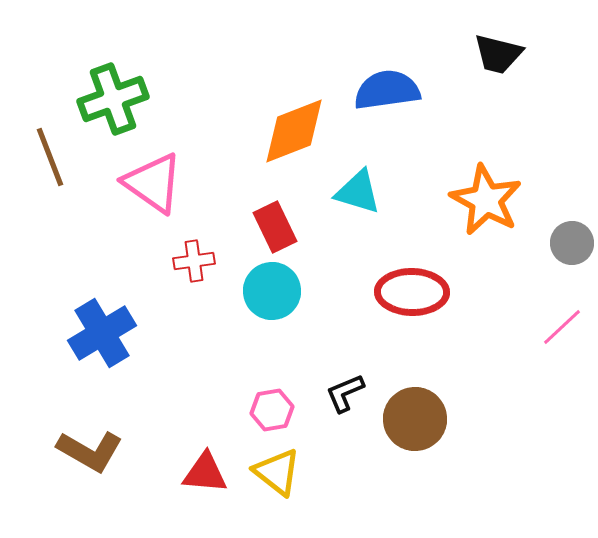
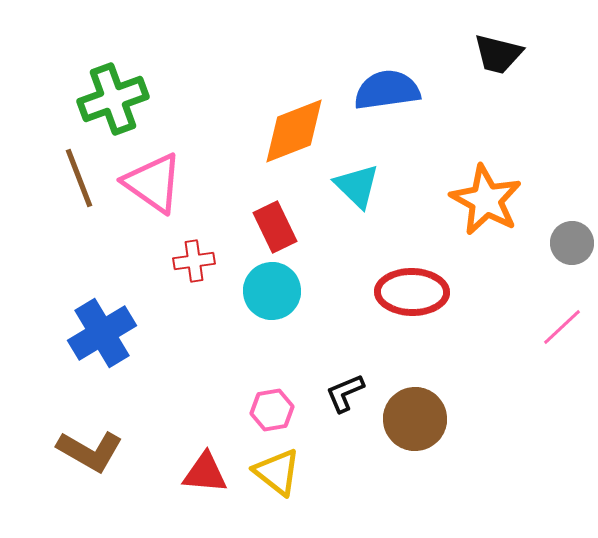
brown line: moved 29 px right, 21 px down
cyan triangle: moved 1 px left, 6 px up; rotated 27 degrees clockwise
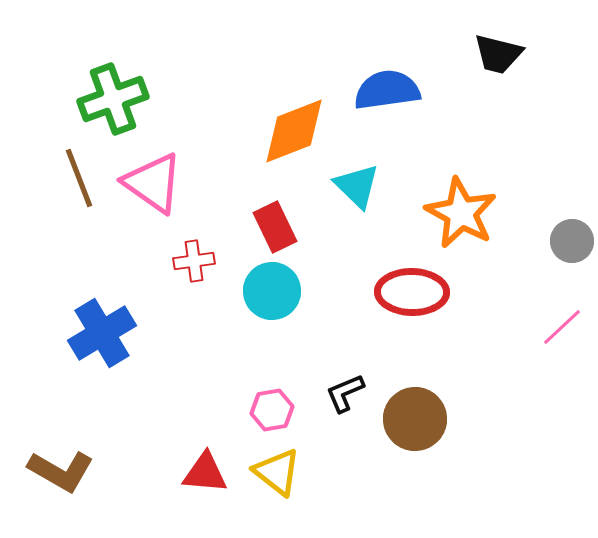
orange star: moved 25 px left, 13 px down
gray circle: moved 2 px up
brown L-shape: moved 29 px left, 20 px down
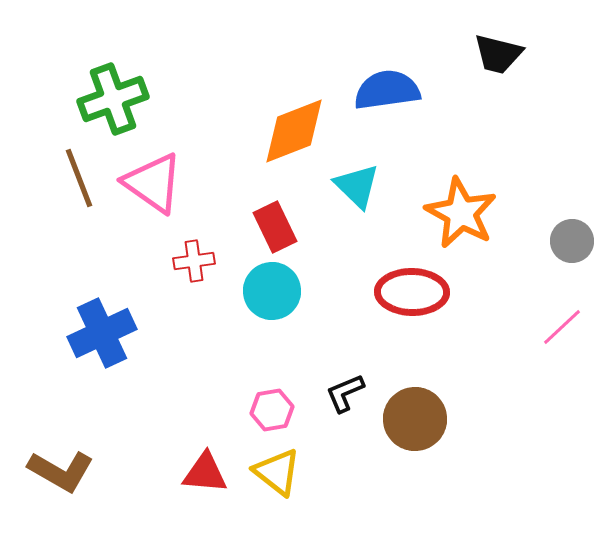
blue cross: rotated 6 degrees clockwise
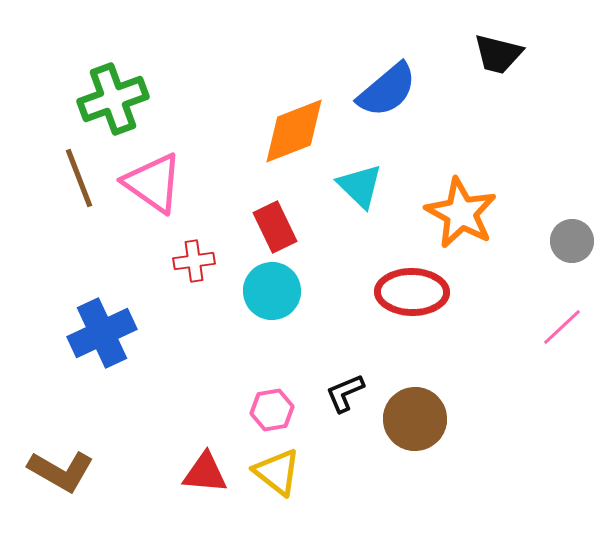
blue semicircle: rotated 148 degrees clockwise
cyan triangle: moved 3 px right
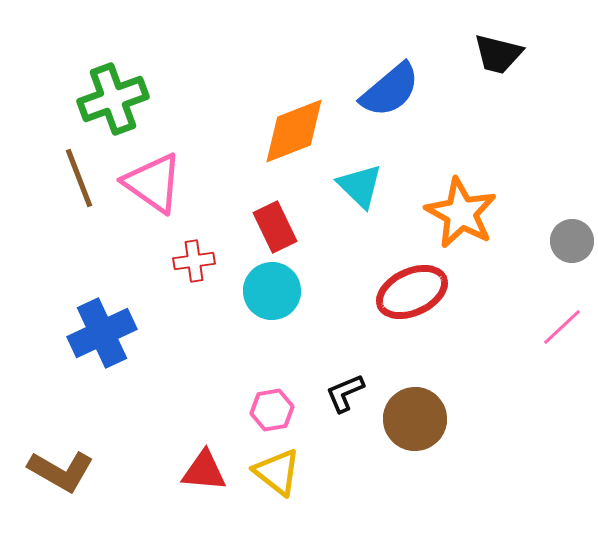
blue semicircle: moved 3 px right
red ellipse: rotated 26 degrees counterclockwise
red triangle: moved 1 px left, 2 px up
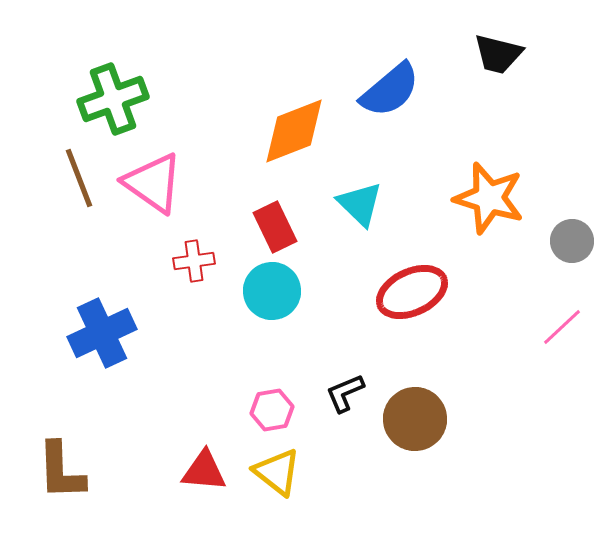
cyan triangle: moved 18 px down
orange star: moved 28 px right, 15 px up; rotated 12 degrees counterclockwise
brown L-shape: rotated 58 degrees clockwise
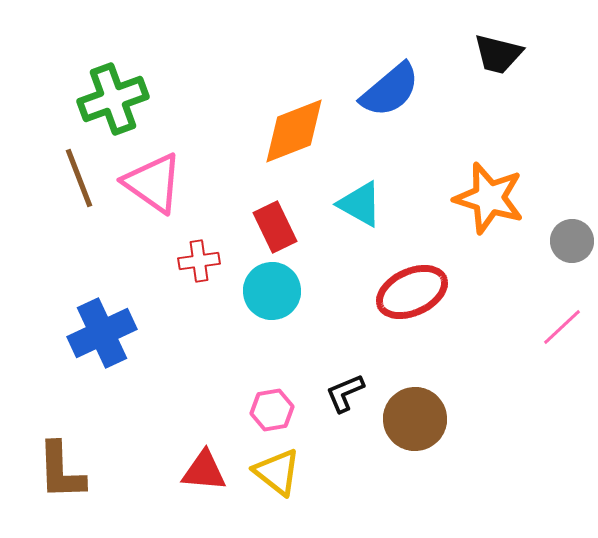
cyan triangle: rotated 15 degrees counterclockwise
red cross: moved 5 px right
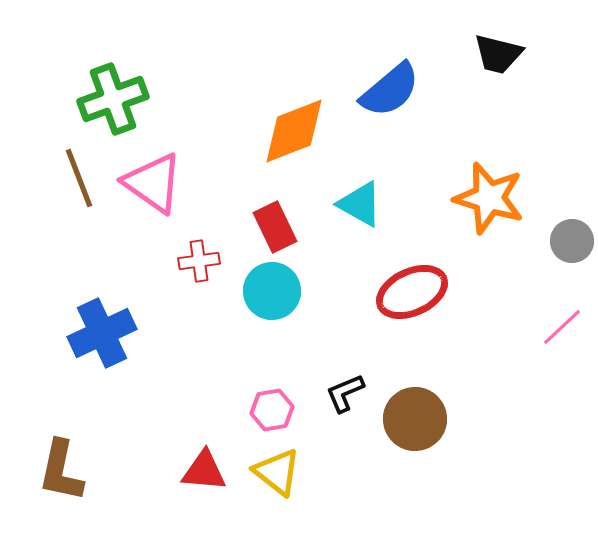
brown L-shape: rotated 14 degrees clockwise
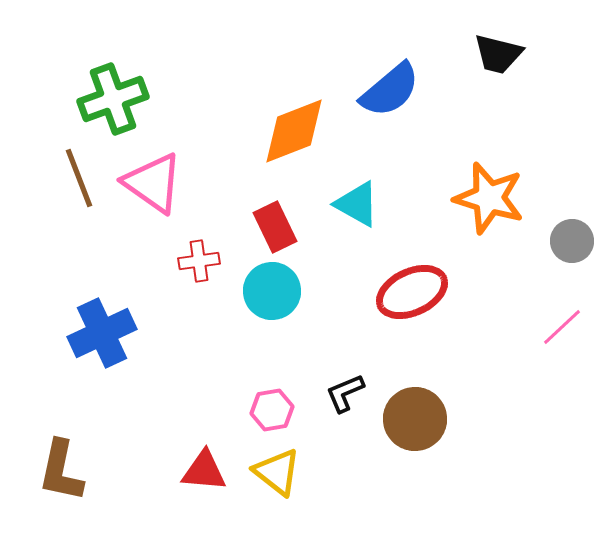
cyan triangle: moved 3 px left
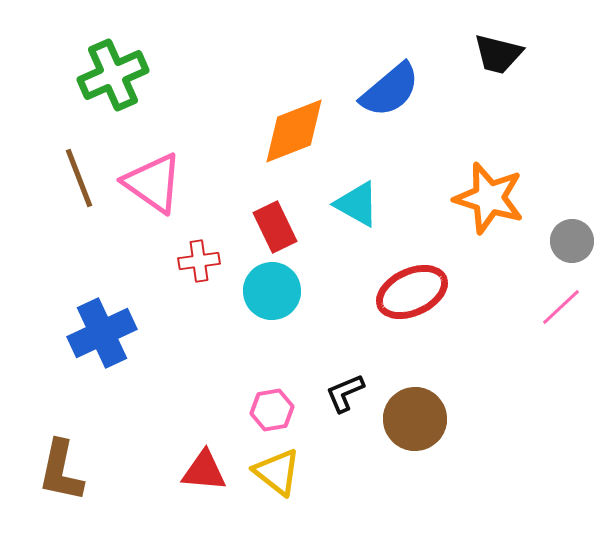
green cross: moved 24 px up; rotated 4 degrees counterclockwise
pink line: moved 1 px left, 20 px up
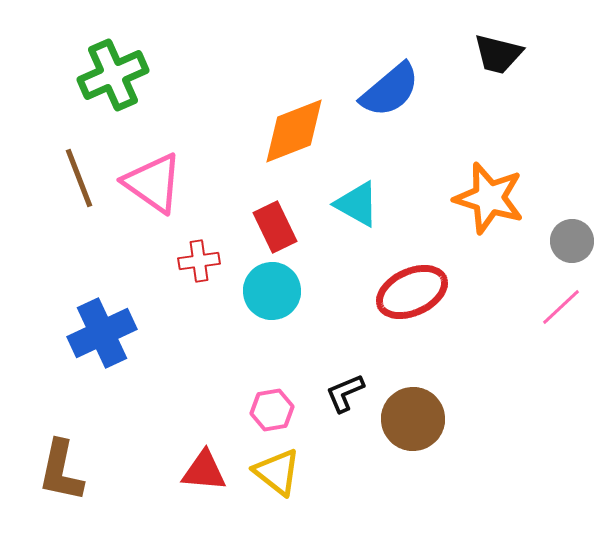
brown circle: moved 2 px left
